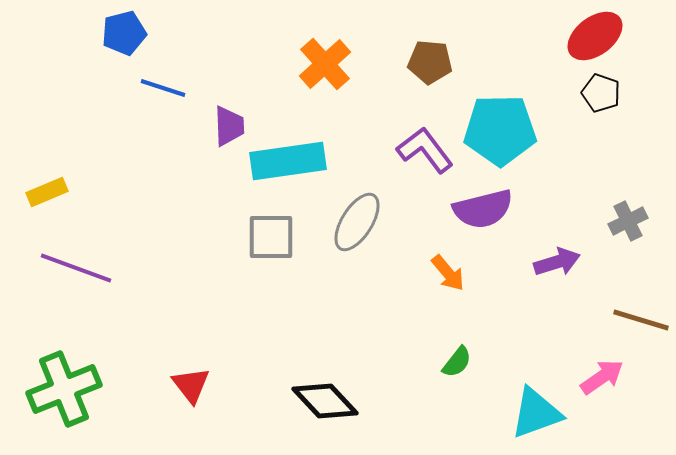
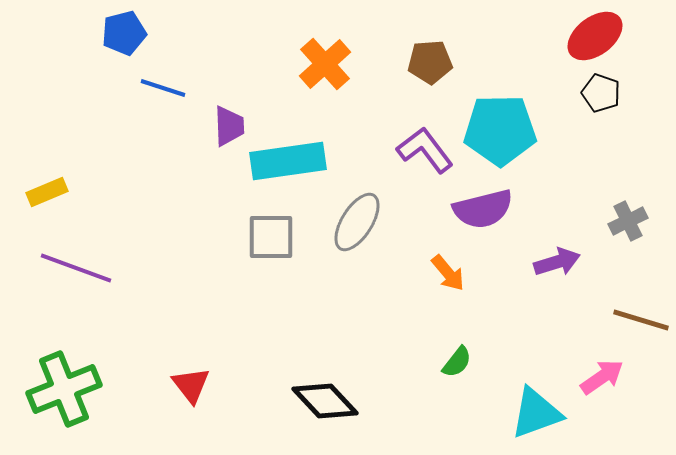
brown pentagon: rotated 9 degrees counterclockwise
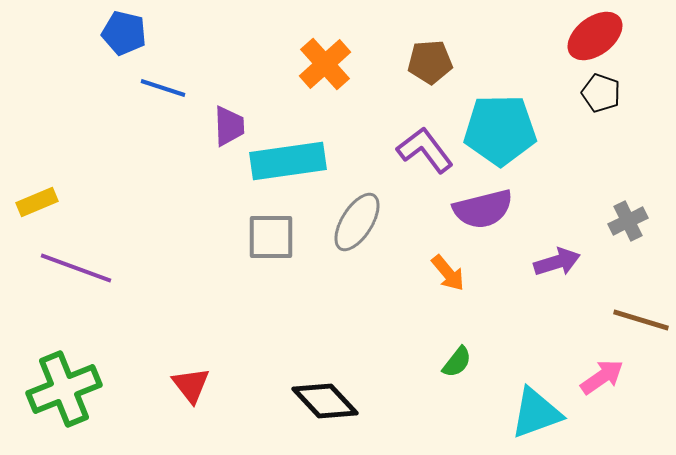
blue pentagon: rotated 27 degrees clockwise
yellow rectangle: moved 10 px left, 10 px down
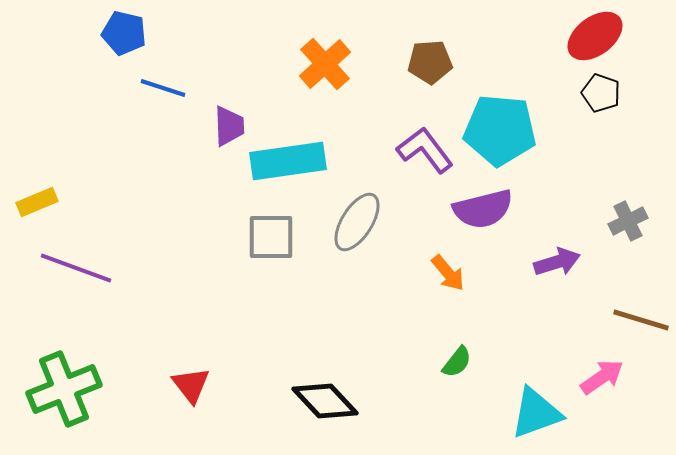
cyan pentagon: rotated 6 degrees clockwise
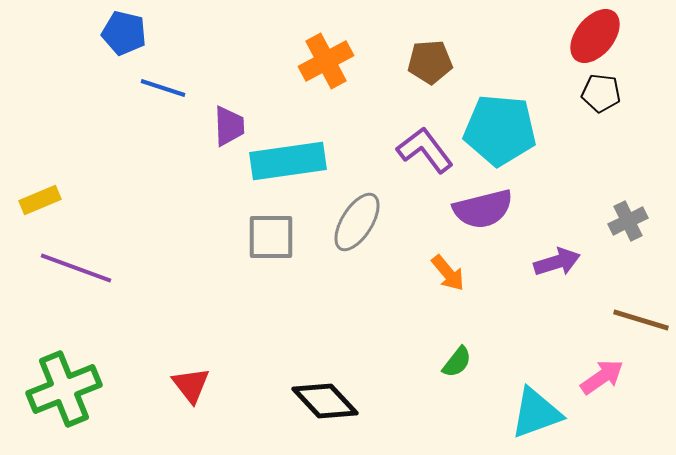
red ellipse: rotated 14 degrees counterclockwise
orange cross: moved 1 px right, 3 px up; rotated 14 degrees clockwise
black pentagon: rotated 12 degrees counterclockwise
yellow rectangle: moved 3 px right, 2 px up
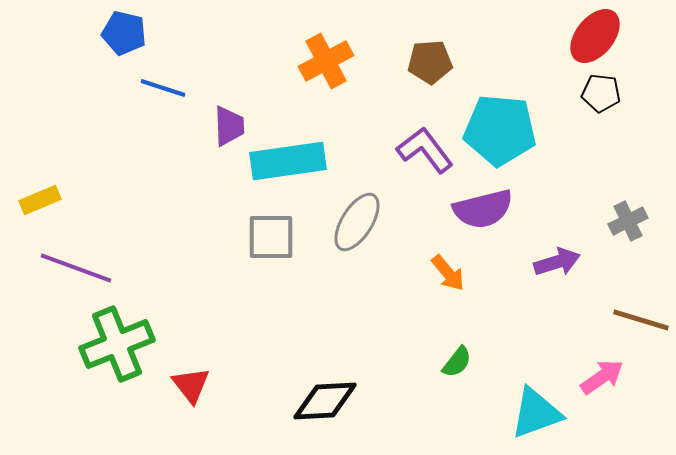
green cross: moved 53 px right, 45 px up
black diamond: rotated 50 degrees counterclockwise
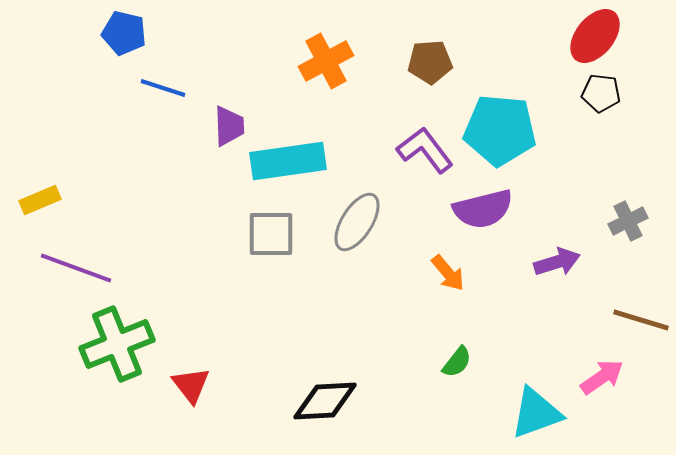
gray square: moved 3 px up
